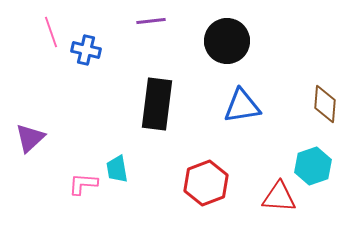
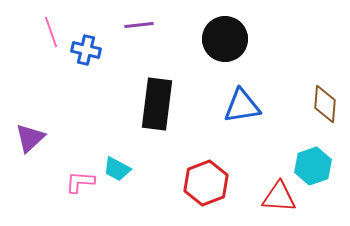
purple line: moved 12 px left, 4 px down
black circle: moved 2 px left, 2 px up
cyan trapezoid: rotated 52 degrees counterclockwise
pink L-shape: moved 3 px left, 2 px up
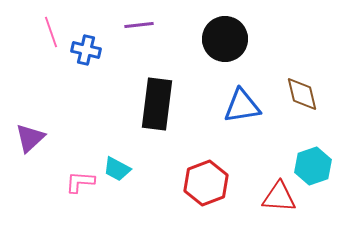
brown diamond: moved 23 px left, 10 px up; rotated 18 degrees counterclockwise
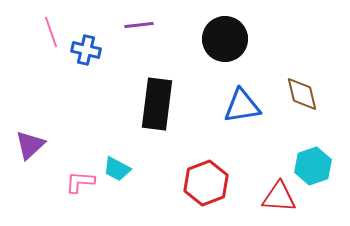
purple triangle: moved 7 px down
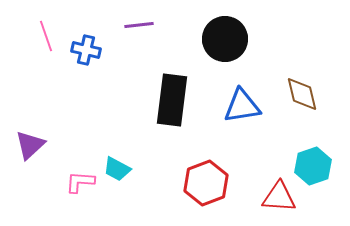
pink line: moved 5 px left, 4 px down
black rectangle: moved 15 px right, 4 px up
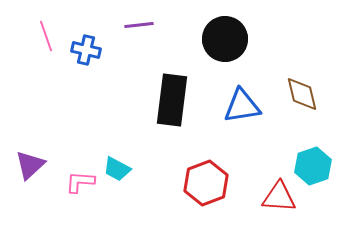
purple triangle: moved 20 px down
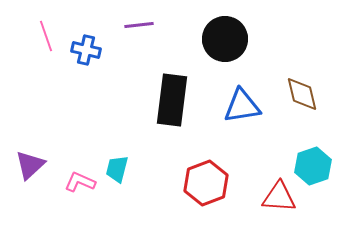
cyan trapezoid: rotated 76 degrees clockwise
pink L-shape: rotated 20 degrees clockwise
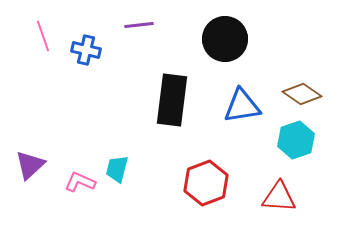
pink line: moved 3 px left
brown diamond: rotated 42 degrees counterclockwise
cyan hexagon: moved 17 px left, 26 px up
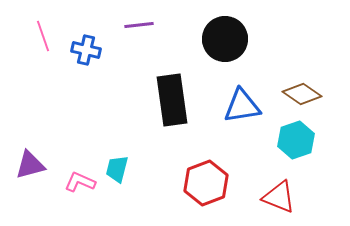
black rectangle: rotated 15 degrees counterclockwise
purple triangle: rotated 28 degrees clockwise
red triangle: rotated 18 degrees clockwise
